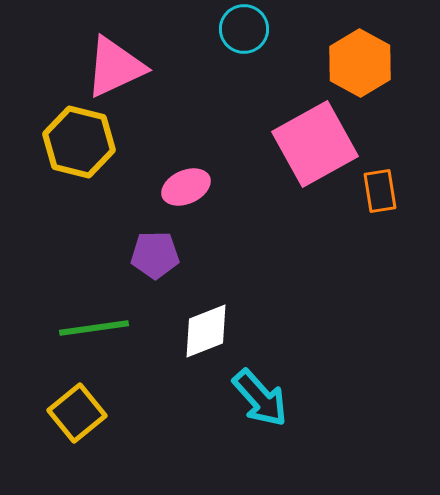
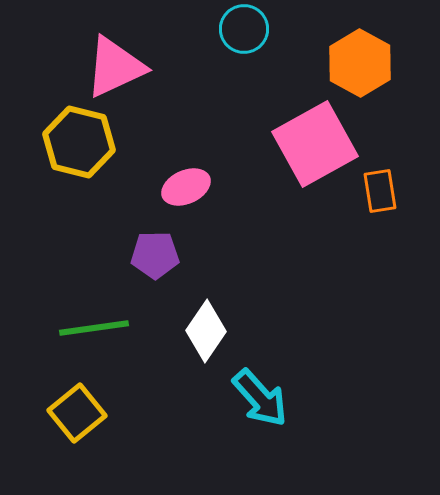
white diamond: rotated 34 degrees counterclockwise
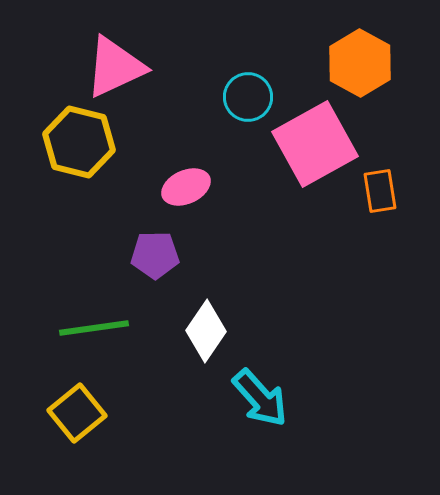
cyan circle: moved 4 px right, 68 px down
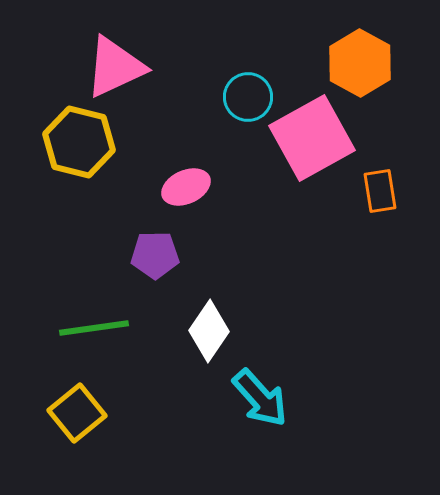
pink square: moved 3 px left, 6 px up
white diamond: moved 3 px right
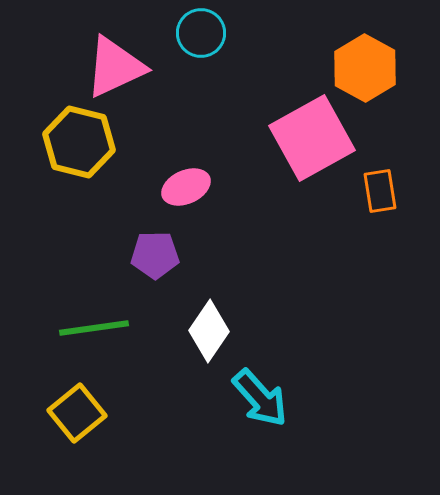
orange hexagon: moved 5 px right, 5 px down
cyan circle: moved 47 px left, 64 px up
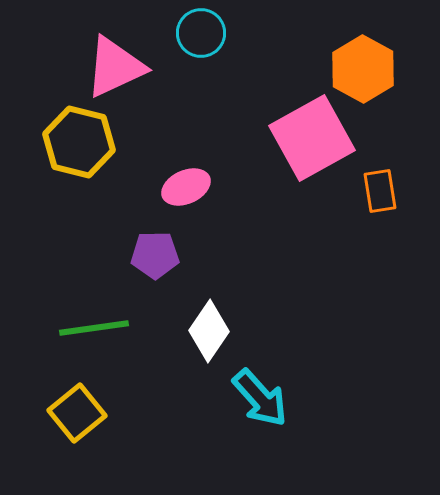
orange hexagon: moved 2 px left, 1 px down
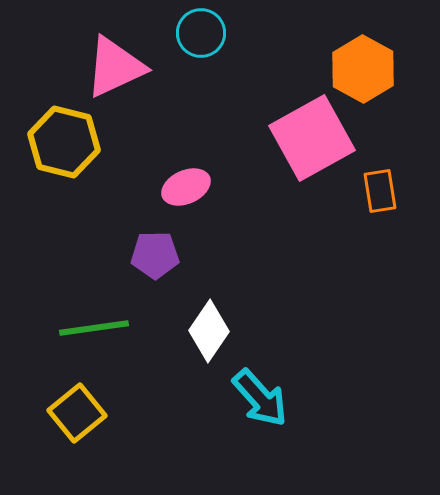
yellow hexagon: moved 15 px left
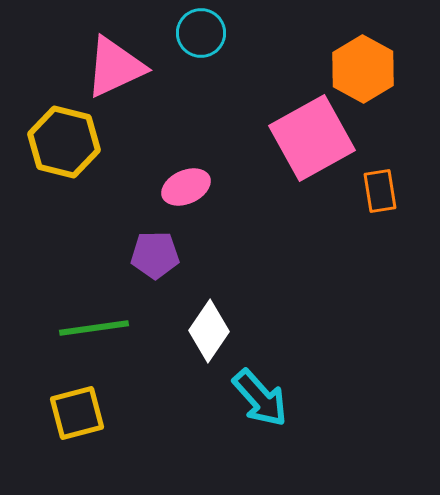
yellow square: rotated 24 degrees clockwise
